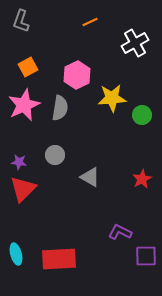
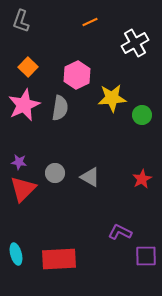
orange square: rotated 18 degrees counterclockwise
gray circle: moved 18 px down
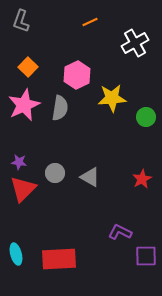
green circle: moved 4 px right, 2 px down
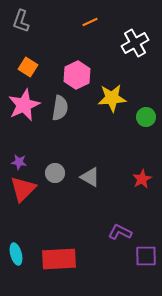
orange square: rotated 12 degrees counterclockwise
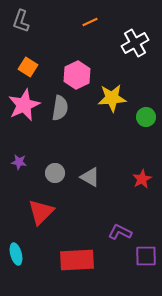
red triangle: moved 18 px right, 23 px down
red rectangle: moved 18 px right, 1 px down
